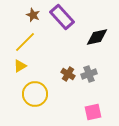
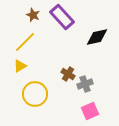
gray cross: moved 4 px left, 10 px down
pink square: moved 3 px left, 1 px up; rotated 12 degrees counterclockwise
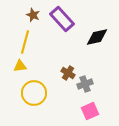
purple rectangle: moved 2 px down
yellow line: rotated 30 degrees counterclockwise
yellow triangle: rotated 24 degrees clockwise
brown cross: moved 1 px up
yellow circle: moved 1 px left, 1 px up
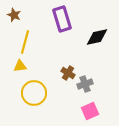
brown star: moved 19 px left
purple rectangle: rotated 25 degrees clockwise
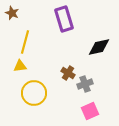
brown star: moved 2 px left, 2 px up
purple rectangle: moved 2 px right
black diamond: moved 2 px right, 10 px down
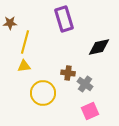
brown star: moved 2 px left, 10 px down; rotated 24 degrees counterclockwise
yellow triangle: moved 4 px right
brown cross: rotated 24 degrees counterclockwise
gray cross: rotated 35 degrees counterclockwise
yellow circle: moved 9 px right
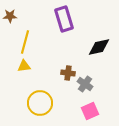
brown star: moved 7 px up
yellow circle: moved 3 px left, 10 px down
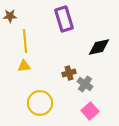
yellow line: moved 1 px up; rotated 20 degrees counterclockwise
brown cross: moved 1 px right; rotated 24 degrees counterclockwise
pink square: rotated 18 degrees counterclockwise
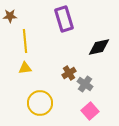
yellow triangle: moved 1 px right, 2 px down
brown cross: rotated 16 degrees counterclockwise
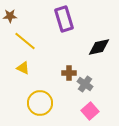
yellow line: rotated 45 degrees counterclockwise
yellow triangle: moved 2 px left; rotated 32 degrees clockwise
brown cross: rotated 32 degrees clockwise
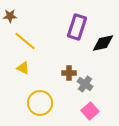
purple rectangle: moved 13 px right, 8 px down; rotated 35 degrees clockwise
black diamond: moved 4 px right, 4 px up
